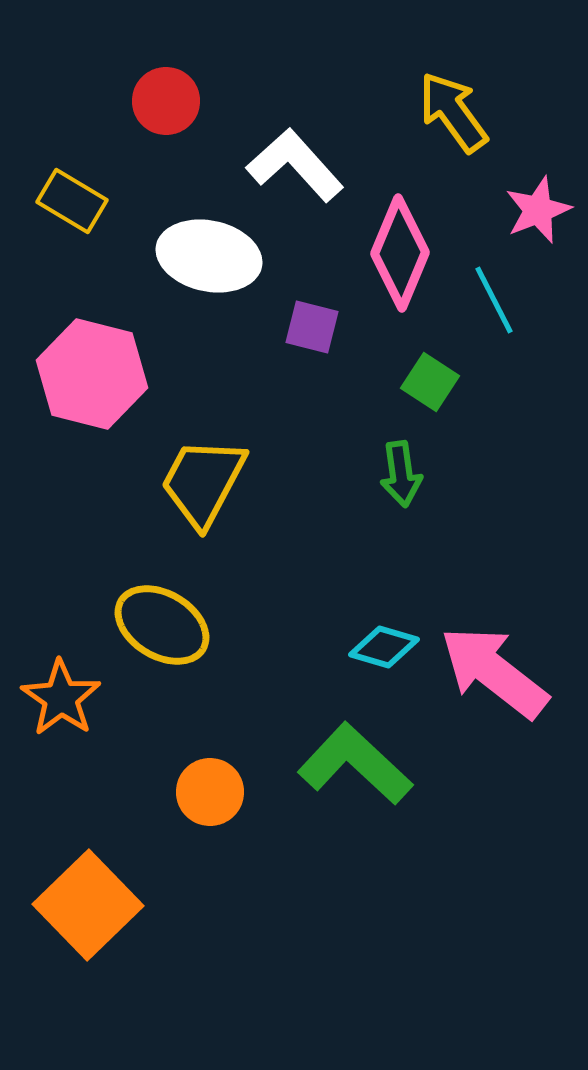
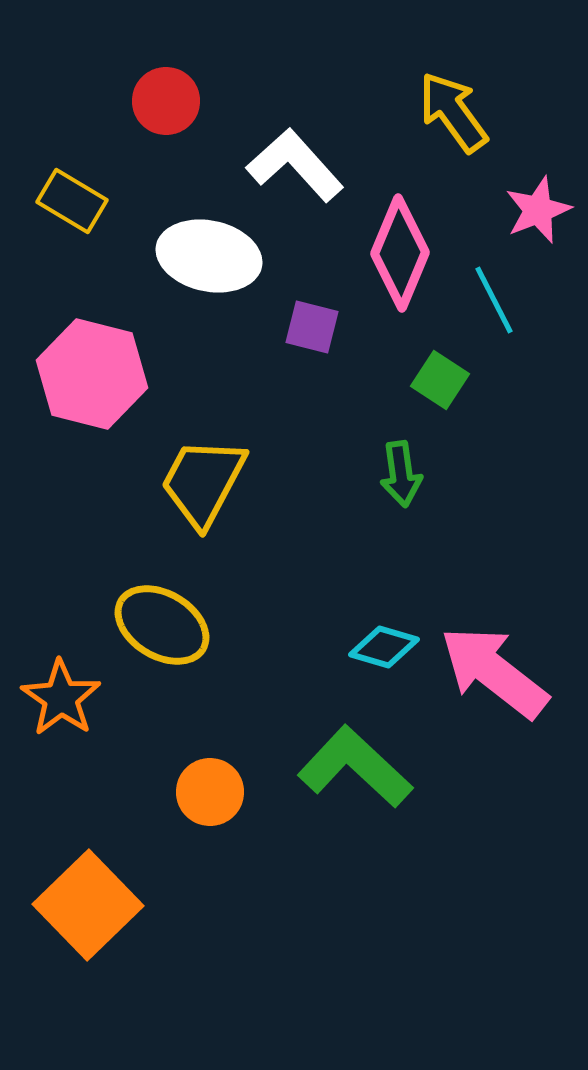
green square: moved 10 px right, 2 px up
green L-shape: moved 3 px down
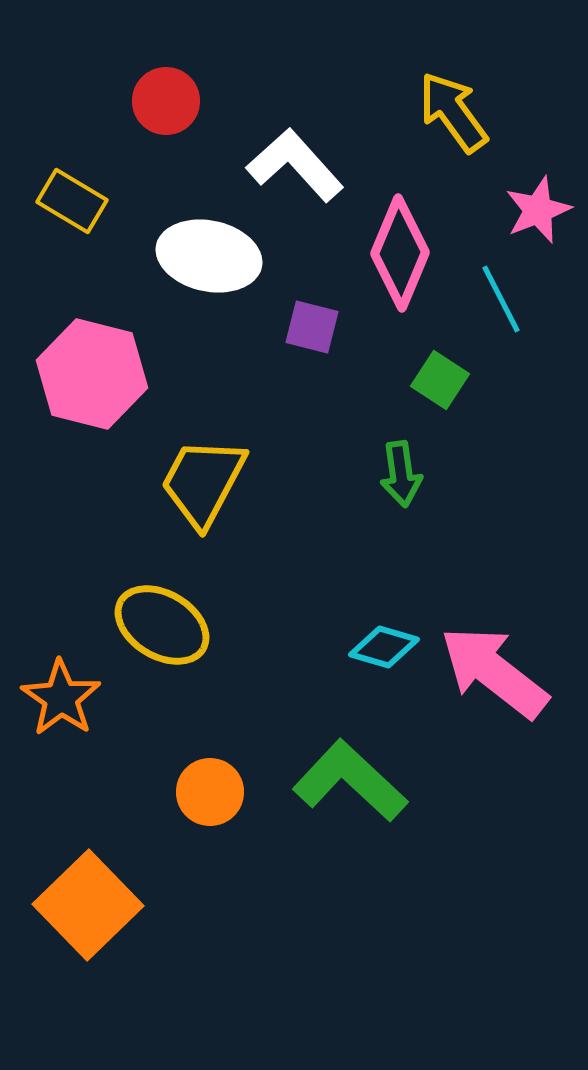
cyan line: moved 7 px right, 1 px up
green L-shape: moved 5 px left, 14 px down
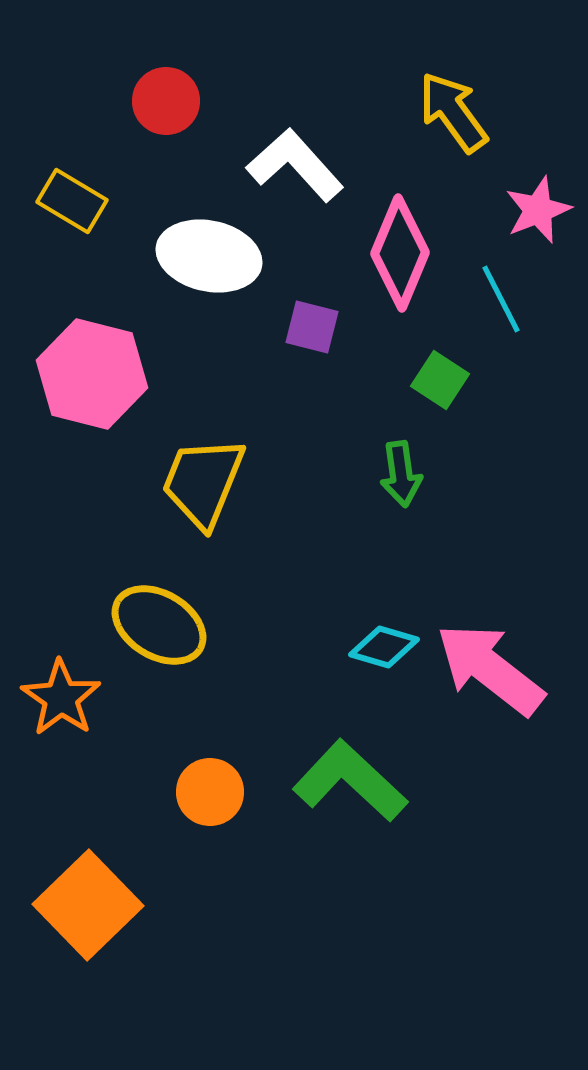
yellow trapezoid: rotated 6 degrees counterclockwise
yellow ellipse: moved 3 px left
pink arrow: moved 4 px left, 3 px up
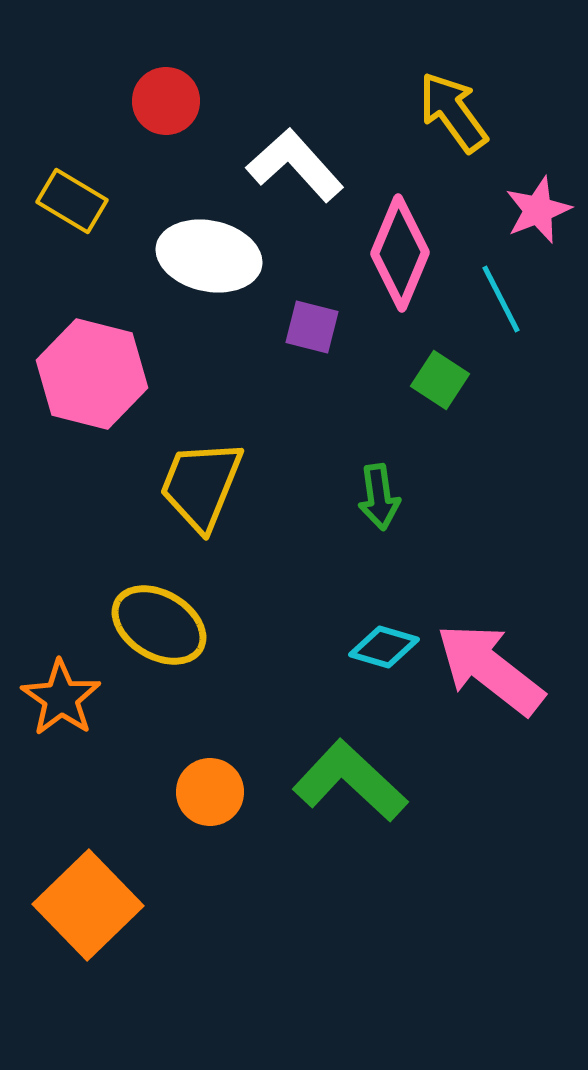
green arrow: moved 22 px left, 23 px down
yellow trapezoid: moved 2 px left, 3 px down
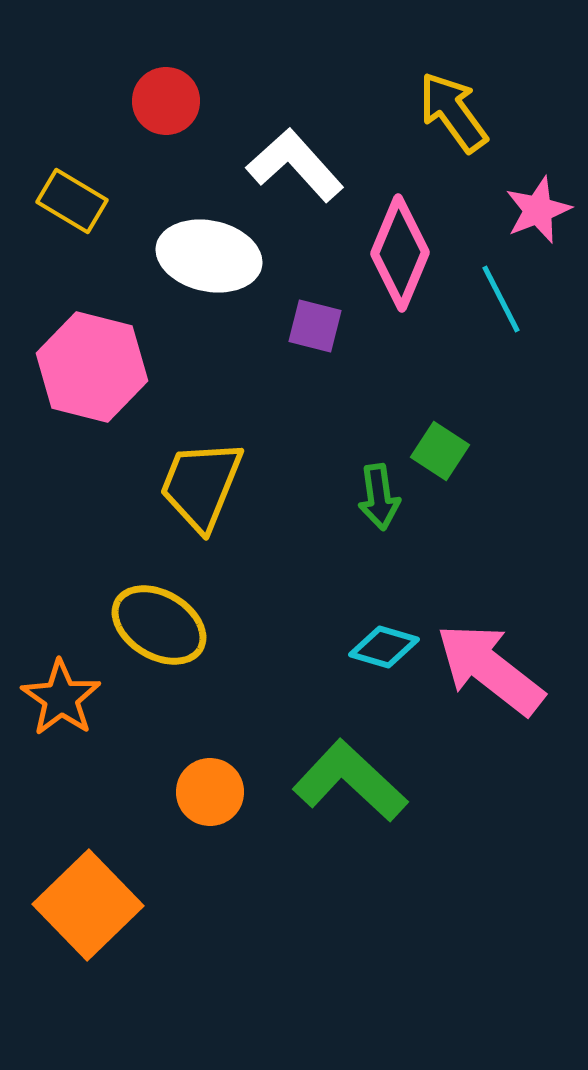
purple square: moved 3 px right, 1 px up
pink hexagon: moved 7 px up
green square: moved 71 px down
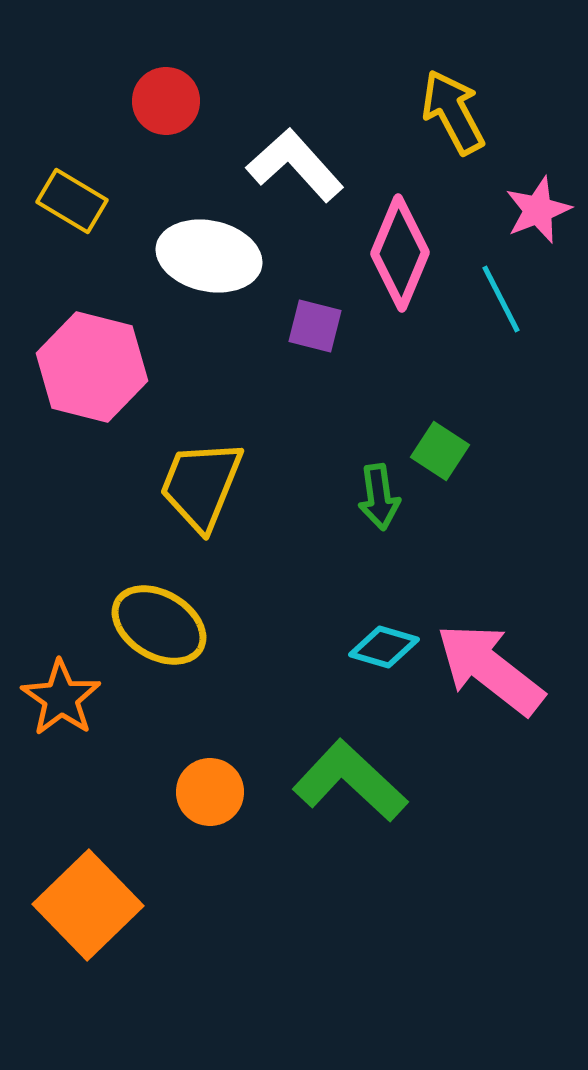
yellow arrow: rotated 8 degrees clockwise
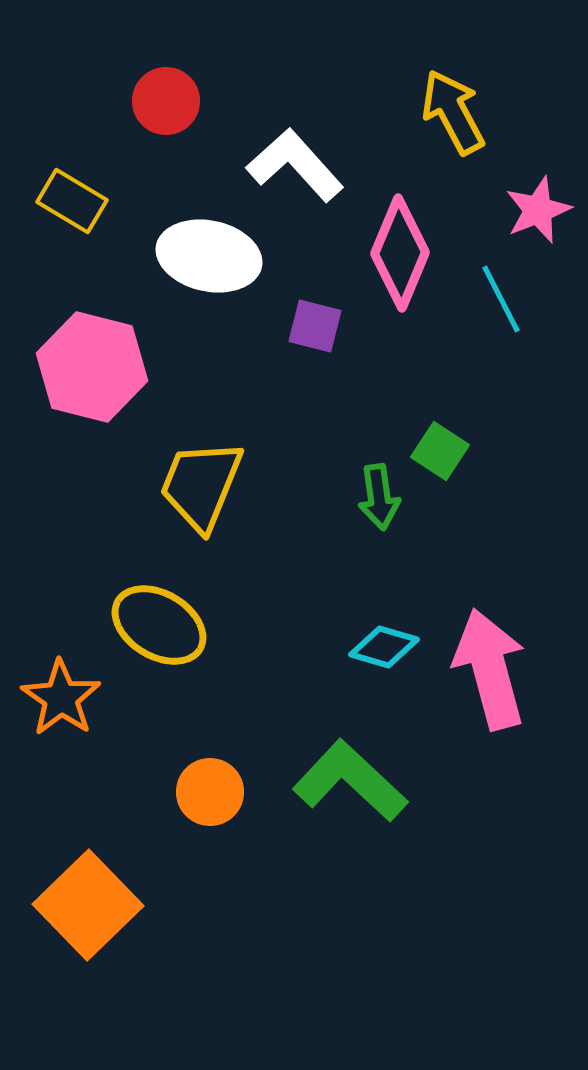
pink arrow: rotated 37 degrees clockwise
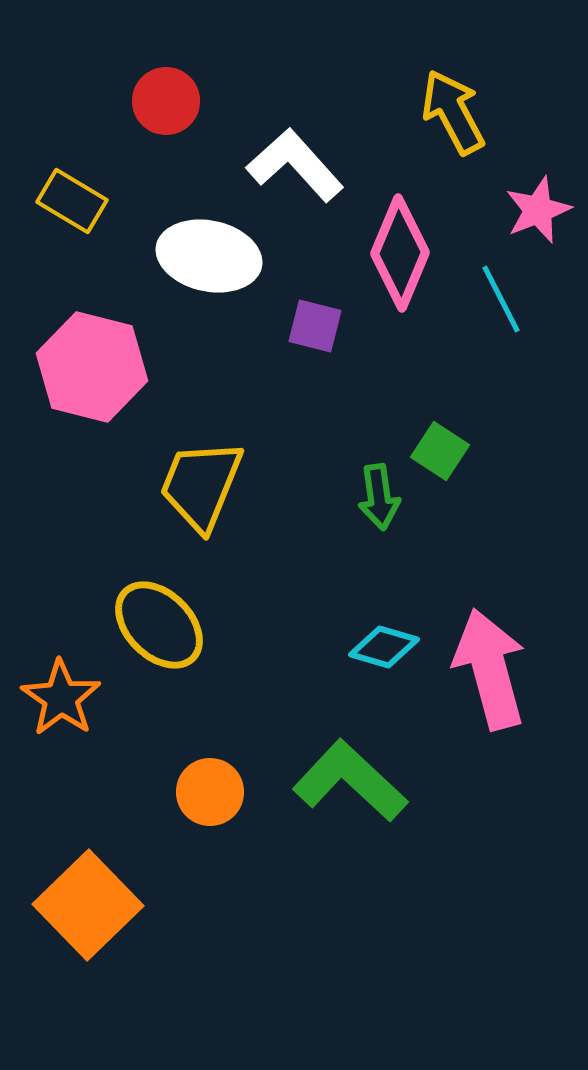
yellow ellipse: rotated 14 degrees clockwise
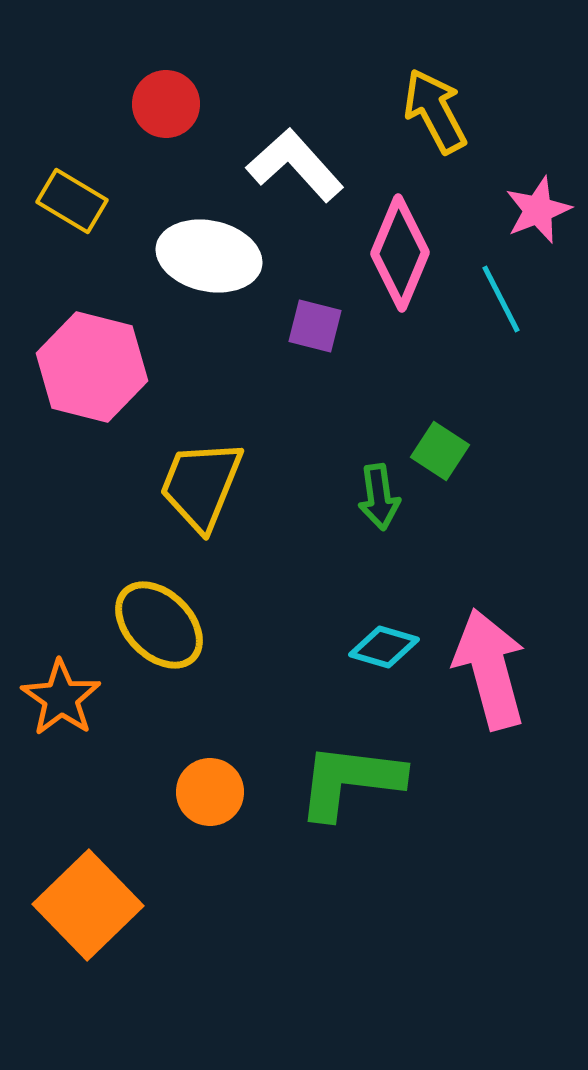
red circle: moved 3 px down
yellow arrow: moved 18 px left, 1 px up
green L-shape: rotated 36 degrees counterclockwise
